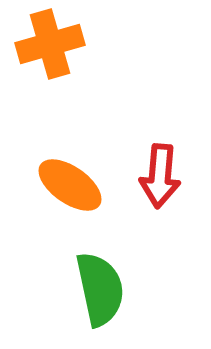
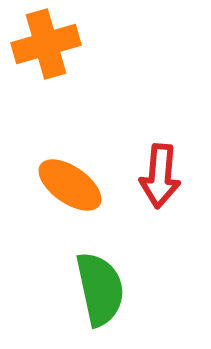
orange cross: moved 4 px left
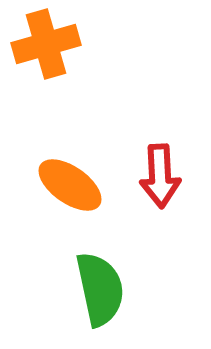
red arrow: rotated 8 degrees counterclockwise
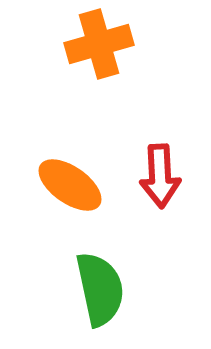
orange cross: moved 53 px right
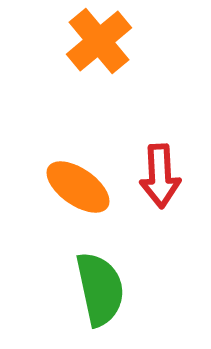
orange cross: moved 3 px up; rotated 24 degrees counterclockwise
orange ellipse: moved 8 px right, 2 px down
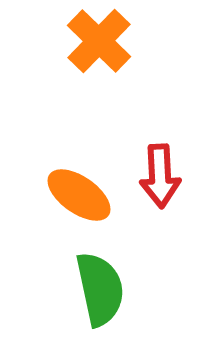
orange cross: rotated 6 degrees counterclockwise
orange ellipse: moved 1 px right, 8 px down
